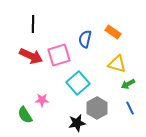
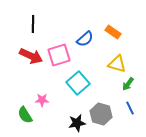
blue semicircle: rotated 144 degrees counterclockwise
green arrow: rotated 24 degrees counterclockwise
gray hexagon: moved 4 px right, 6 px down; rotated 15 degrees counterclockwise
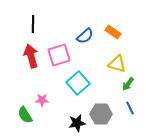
blue semicircle: moved 3 px up
red arrow: rotated 130 degrees counterclockwise
gray hexagon: rotated 15 degrees counterclockwise
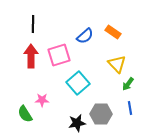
red arrow: rotated 15 degrees clockwise
yellow triangle: rotated 30 degrees clockwise
blue line: rotated 16 degrees clockwise
green semicircle: moved 1 px up
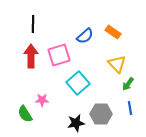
black star: moved 1 px left
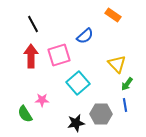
black line: rotated 30 degrees counterclockwise
orange rectangle: moved 17 px up
green arrow: moved 1 px left
blue line: moved 5 px left, 3 px up
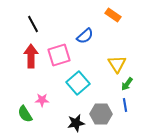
yellow triangle: rotated 12 degrees clockwise
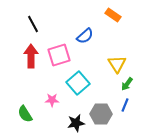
pink star: moved 10 px right
blue line: rotated 32 degrees clockwise
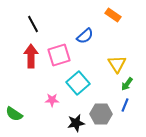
green semicircle: moved 11 px left; rotated 24 degrees counterclockwise
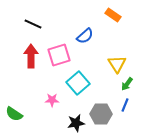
black line: rotated 36 degrees counterclockwise
